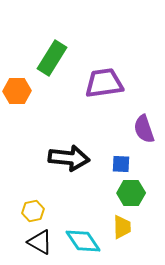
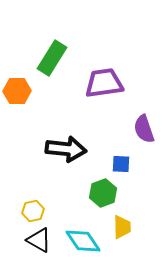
black arrow: moved 3 px left, 9 px up
green hexagon: moved 28 px left; rotated 20 degrees counterclockwise
black triangle: moved 1 px left, 2 px up
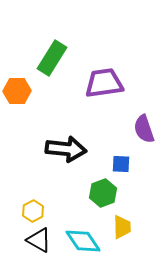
yellow hexagon: rotated 15 degrees counterclockwise
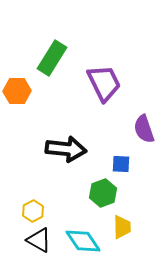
purple trapezoid: rotated 72 degrees clockwise
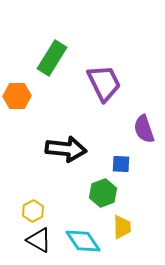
orange hexagon: moved 5 px down
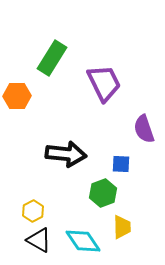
black arrow: moved 5 px down
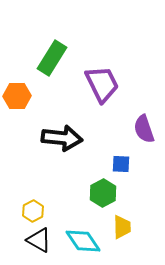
purple trapezoid: moved 2 px left, 1 px down
black arrow: moved 4 px left, 16 px up
green hexagon: rotated 8 degrees counterclockwise
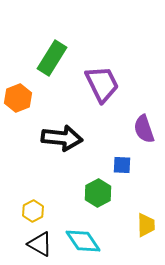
orange hexagon: moved 1 px right, 2 px down; rotated 20 degrees counterclockwise
blue square: moved 1 px right, 1 px down
green hexagon: moved 5 px left
yellow trapezoid: moved 24 px right, 2 px up
black triangle: moved 1 px right, 4 px down
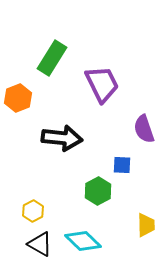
green hexagon: moved 2 px up
cyan diamond: rotated 12 degrees counterclockwise
